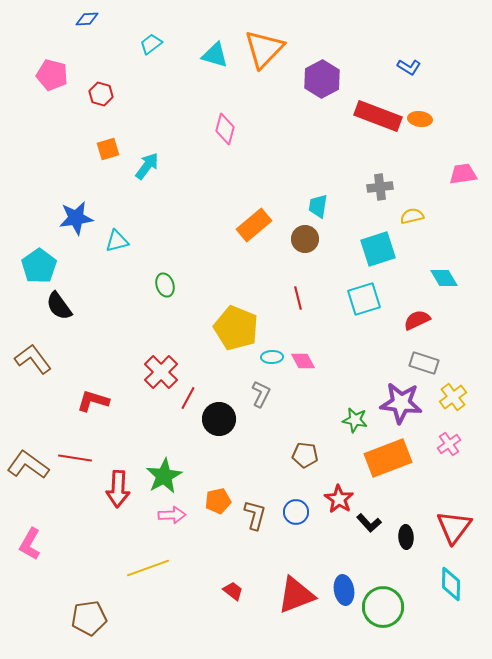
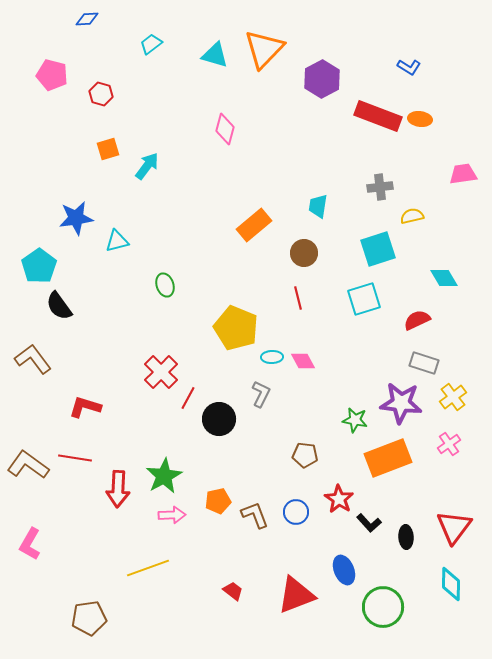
brown circle at (305, 239): moved 1 px left, 14 px down
red L-shape at (93, 401): moved 8 px left, 6 px down
brown L-shape at (255, 515): rotated 36 degrees counterclockwise
blue ellipse at (344, 590): moved 20 px up; rotated 12 degrees counterclockwise
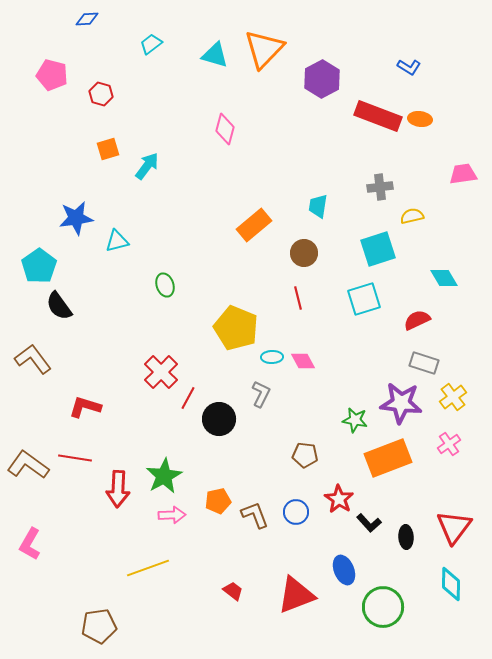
brown pentagon at (89, 618): moved 10 px right, 8 px down
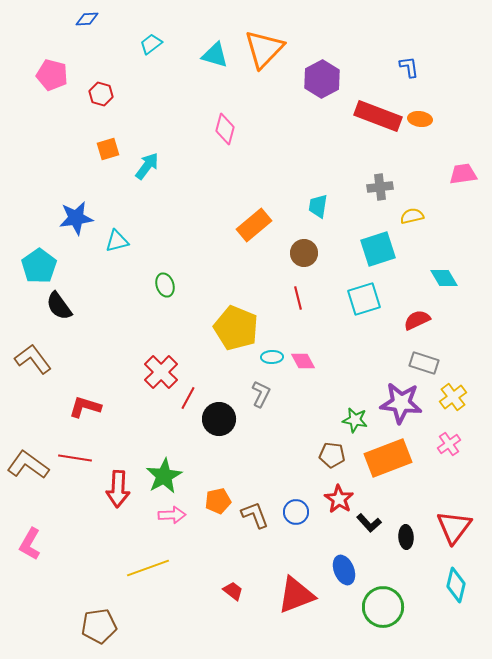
blue L-shape at (409, 67): rotated 130 degrees counterclockwise
brown pentagon at (305, 455): moved 27 px right
cyan diamond at (451, 584): moved 5 px right, 1 px down; rotated 12 degrees clockwise
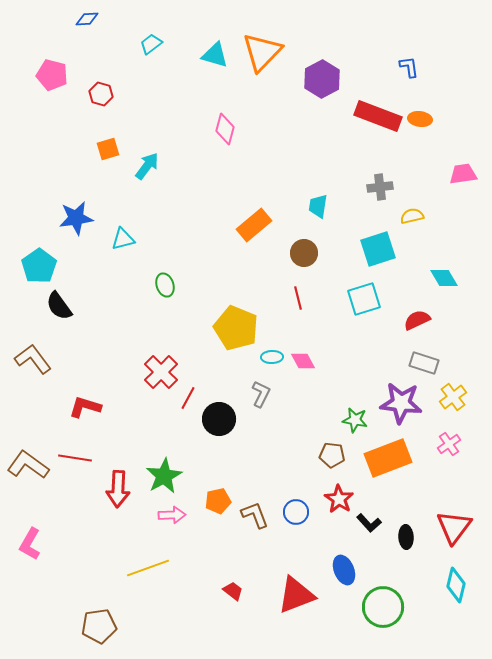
orange triangle at (264, 49): moved 2 px left, 3 px down
cyan triangle at (117, 241): moved 6 px right, 2 px up
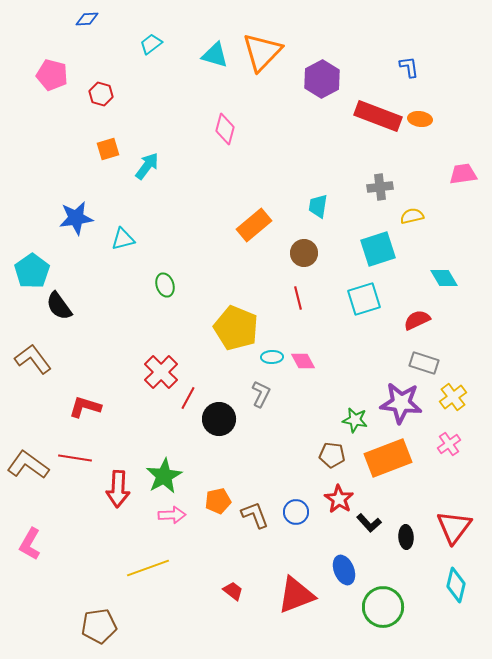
cyan pentagon at (39, 266): moved 7 px left, 5 px down
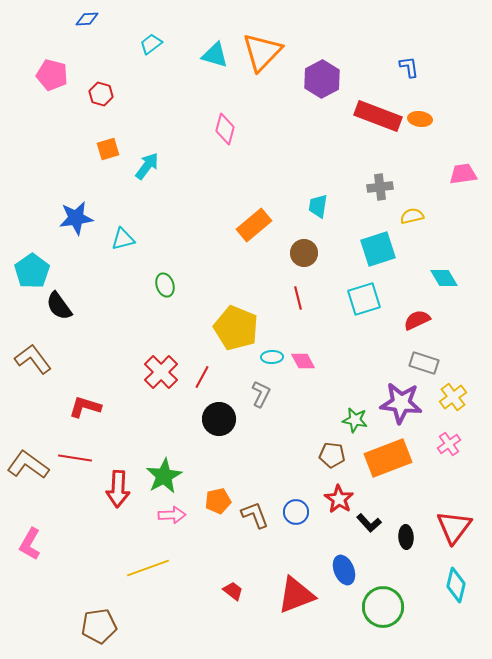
red line at (188, 398): moved 14 px right, 21 px up
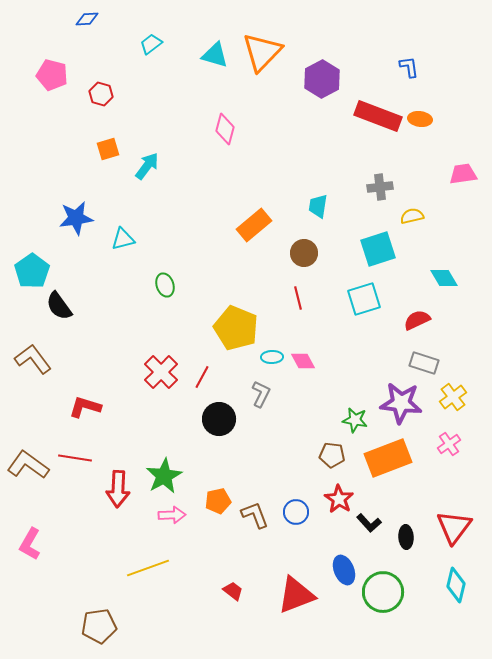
green circle at (383, 607): moved 15 px up
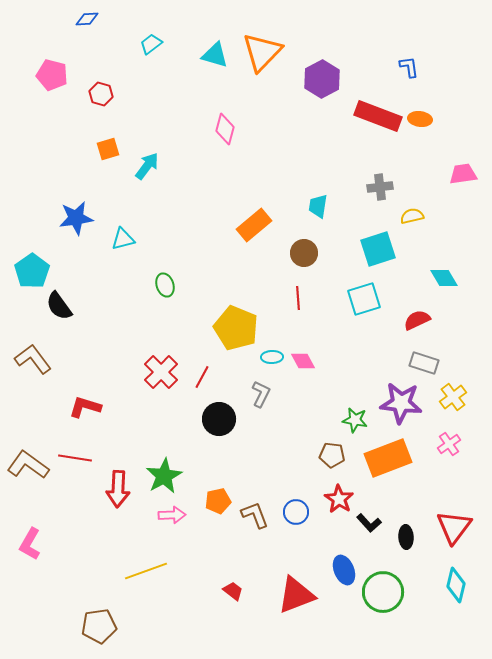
red line at (298, 298): rotated 10 degrees clockwise
yellow line at (148, 568): moved 2 px left, 3 px down
